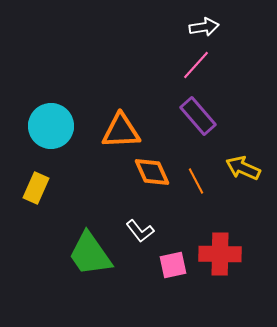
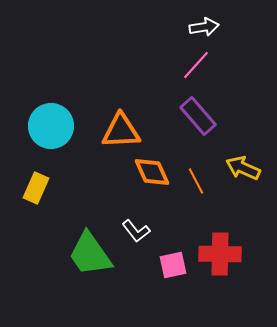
white L-shape: moved 4 px left
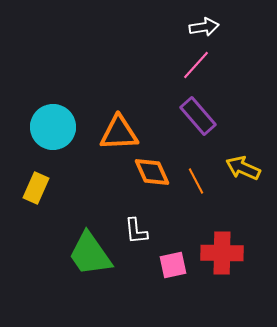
cyan circle: moved 2 px right, 1 px down
orange triangle: moved 2 px left, 2 px down
white L-shape: rotated 32 degrees clockwise
red cross: moved 2 px right, 1 px up
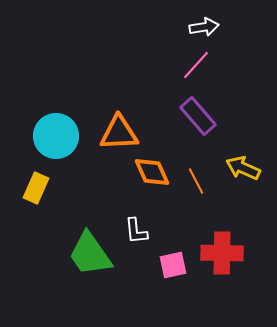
cyan circle: moved 3 px right, 9 px down
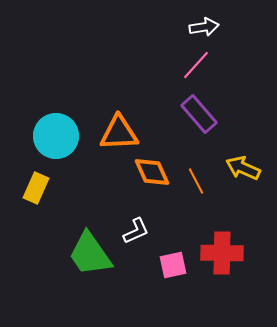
purple rectangle: moved 1 px right, 2 px up
white L-shape: rotated 108 degrees counterclockwise
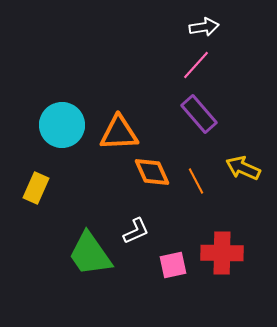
cyan circle: moved 6 px right, 11 px up
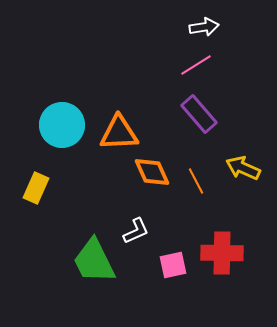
pink line: rotated 16 degrees clockwise
green trapezoid: moved 4 px right, 7 px down; rotated 9 degrees clockwise
